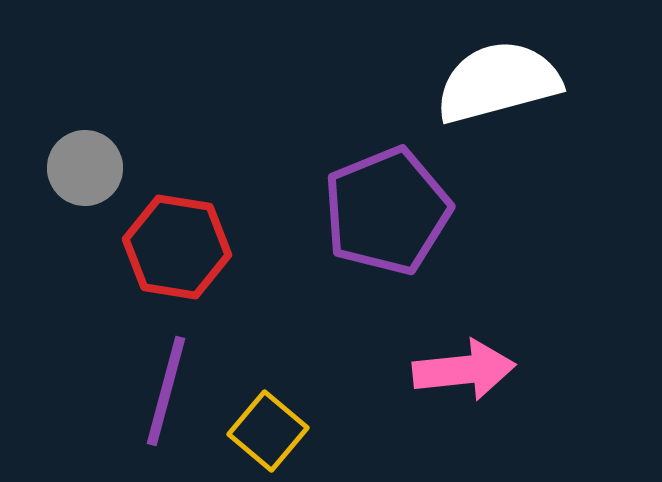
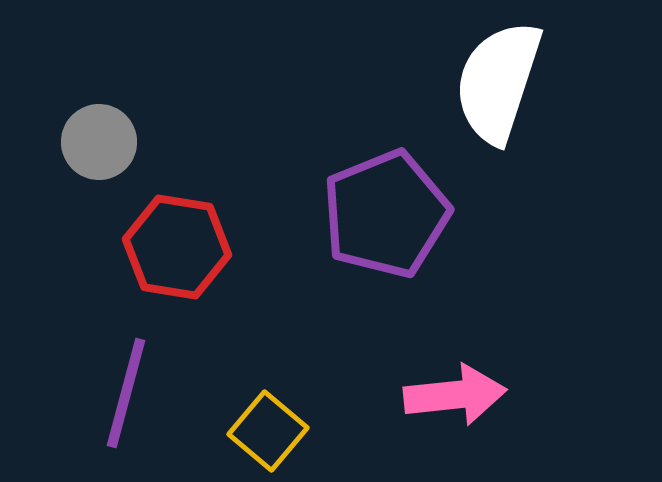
white semicircle: rotated 57 degrees counterclockwise
gray circle: moved 14 px right, 26 px up
purple pentagon: moved 1 px left, 3 px down
pink arrow: moved 9 px left, 25 px down
purple line: moved 40 px left, 2 px down
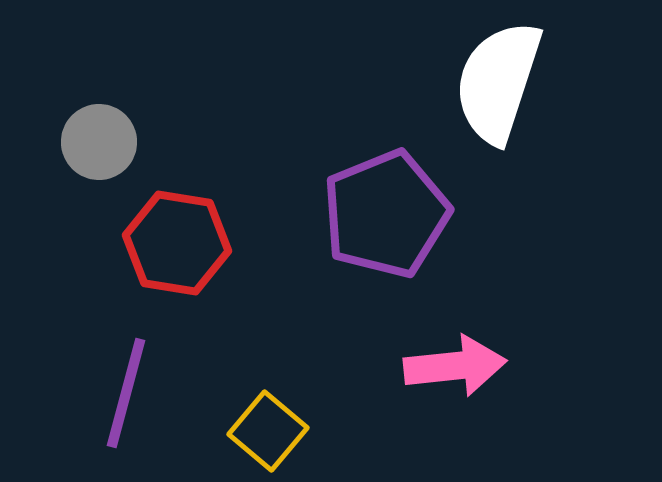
red hexagon: moved 4 px up
pink arrow: moved 29 px up
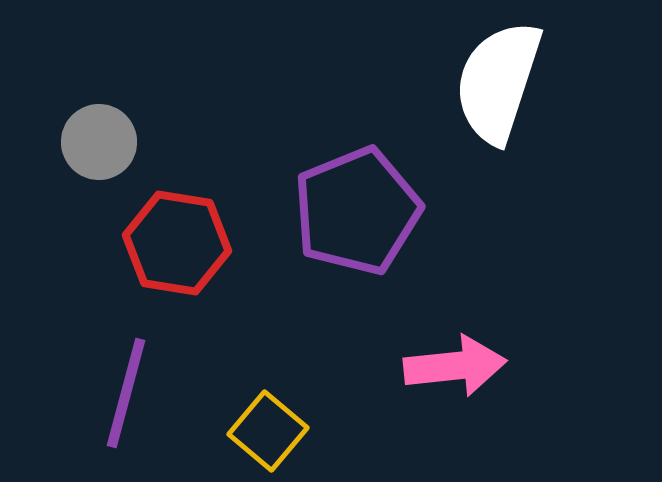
purple pentagon: moved 29 px left, 3 px up
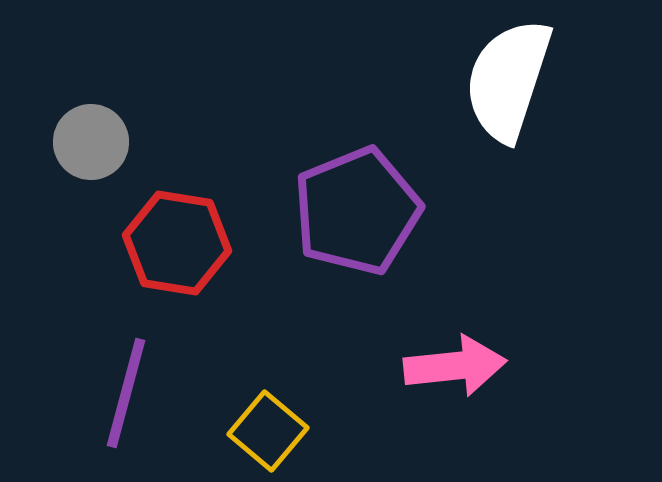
white semicircle: moved 10 px right, 2 px up
gray circle: moved 8 px left
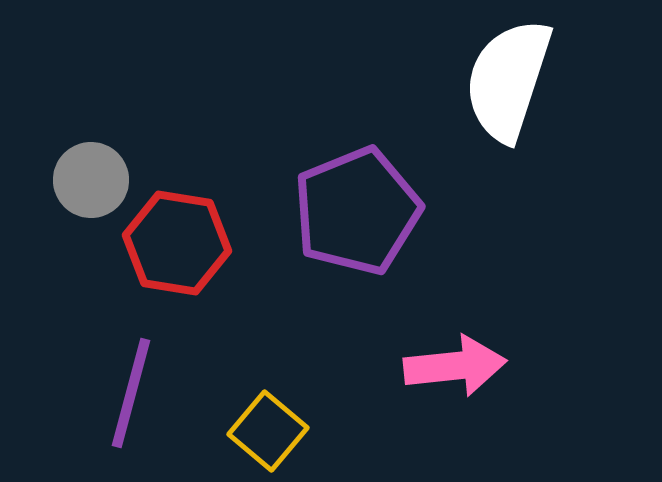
gray circle: moved 38 px down
purple line: moved 5 px right
